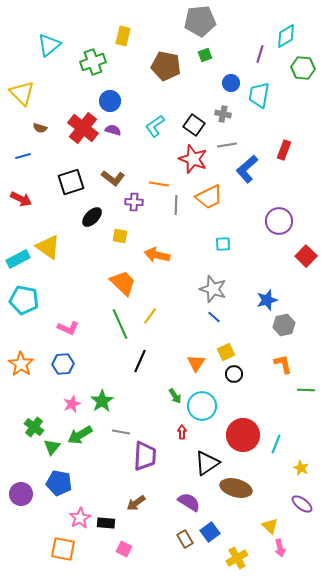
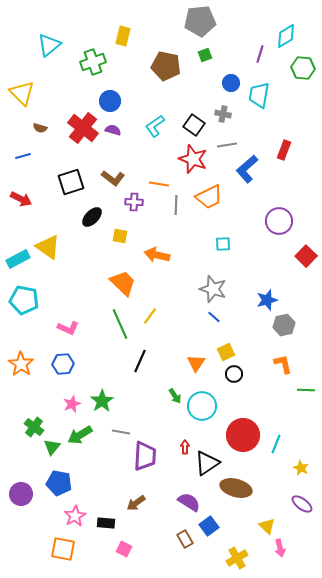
red arrow at (182, 432): moved 3 px right, 15 px down
pink star at (80, 518): moved 5 px left, 2 px up
yellow triangle at (270, 526): moved 3 px left
blue square at (210, 532): moved 1 px left, 6 px up
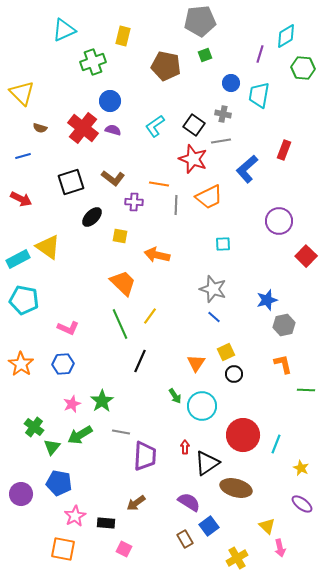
cyan triangle at (49, 45): moved 15 px right, 15 px up; rotated 15 degrees clockwise
gray line at (227, 145): moved 6 px left, 4 px up
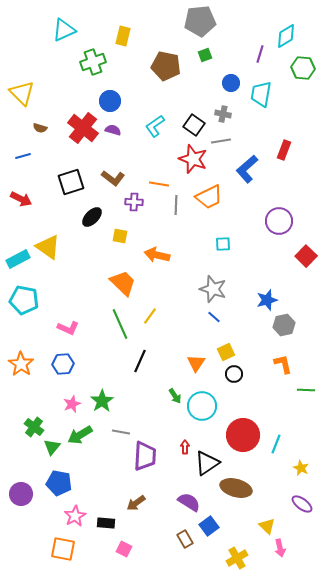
cyan trapezoid at (259, 95): moved 2 px right, 1 px up
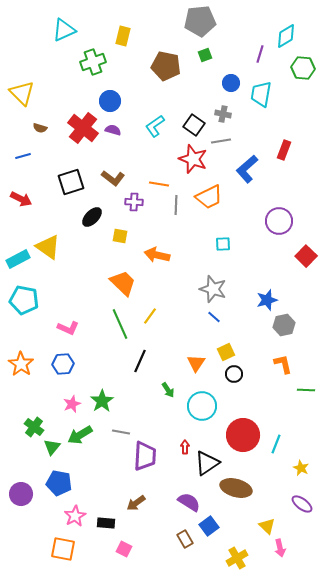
green arrow at (175, 396): moved 7 px left, 6 px up
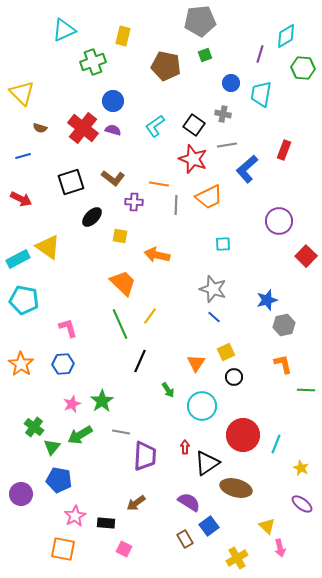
blue circle at (110, 101): moved 3 px right
gray line at (221, 141): moved 6 px right, 4 px down
pink L-shape at (68, 328): rotated 130 degrees counterclockwise
black circle at (234, 374): moved 3 px down
blue pentagon at (59, 483): moved 3 px up
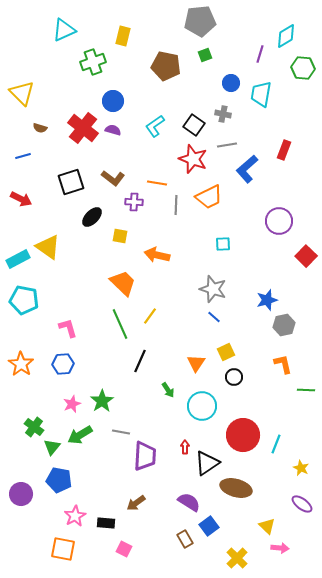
orange line at (159, 184): moved 2 px left, 1 px up
pink arrow at (280, 548): rotated 72 degrees counterclockwise
yellow cross at (237, 558): rotated 15 degrees counterclockwise
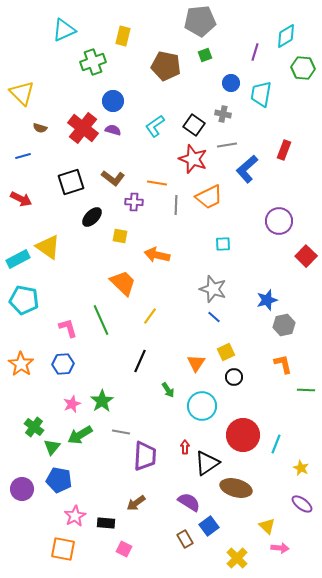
purple line at (260, 54): moved 5 px left, 2 px up
green line at (120, 324): moved 19 px left, 4 px up
purple circle at (21, 494): moved 1 px right, 5 px up
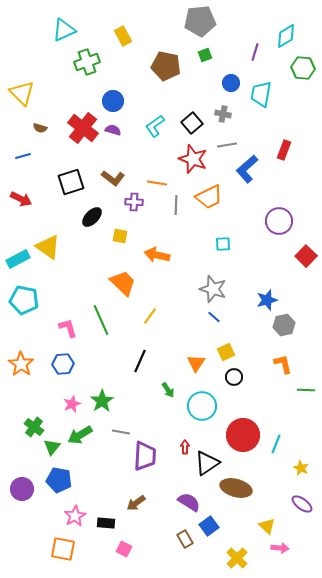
yellow rectangle at (123, 36): rotated 42 degrees counterclockwise
green cross at (93, 62): moved 6 px left
black square at (194, 125): moved 2 px left, 2 px up; rotated 15 degrees clockwise
